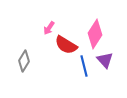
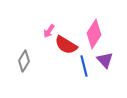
pink arrow: moved 3 px down
pink diamond: moved 1 px left
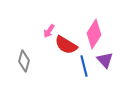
gray diamond: rotated 15 degrees counterclockwise
